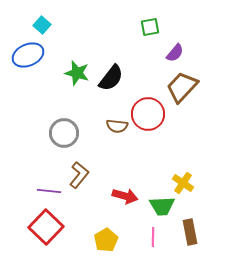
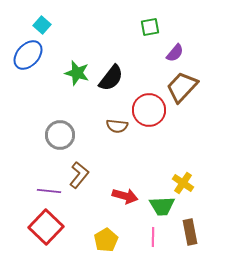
blue ellipse: rotated 24 degrees counterclockwise
red circle: moved 1 px right, 4 px up
gray circle: moved 4 px left, 2 px down
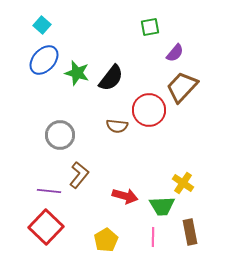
blue ellipse: moved 16 px right, 5 px down
